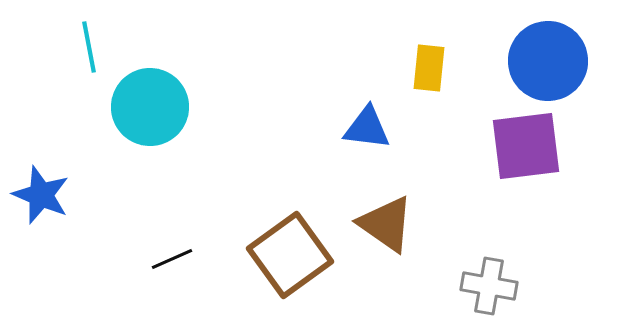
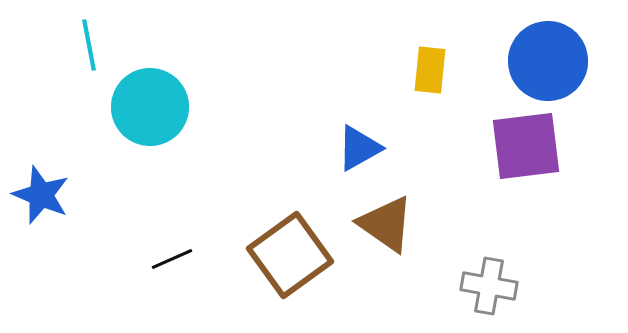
cyan line: moved 2 px up
yellow rectangle: moved 1 px right, 2 px down
blue triangle: moved 8 px left, 20 px down; rotated 36 degrees counterclockwise
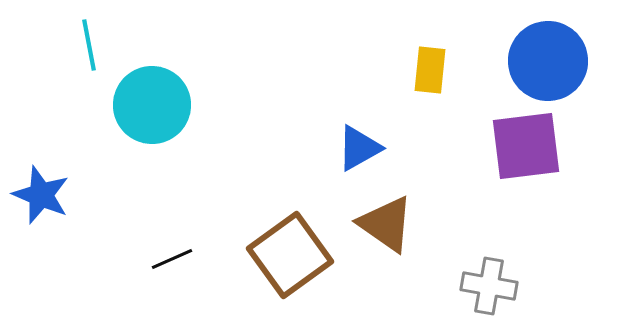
cyan circle: moved 2 px right, 2 px up
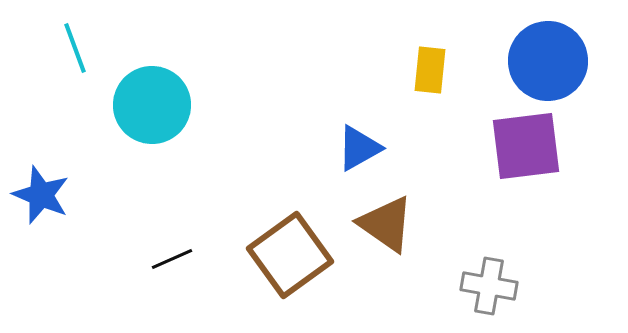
cyan line: moved 14 px left, 3 px down; rotated 9 degrees counterclockwise
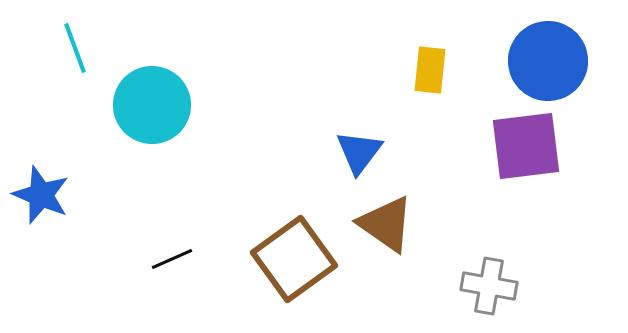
blue triangle: moved 4 px down; rotated 24 degrees counterclockwise
brown square: moved 4 px right, 4 px down
